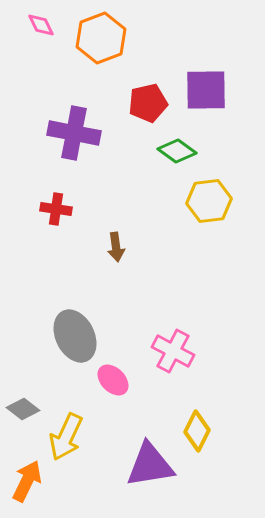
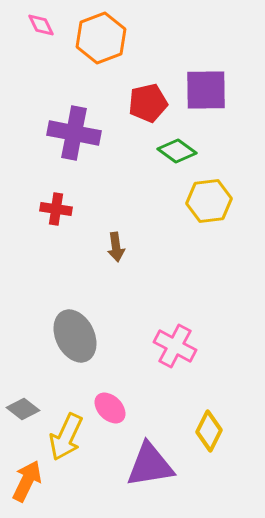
pink cross: moved 2 px right, 5 px up
pink ellipse: moved 3 px left, 28 px down
yellow diamond: moved 12 px right
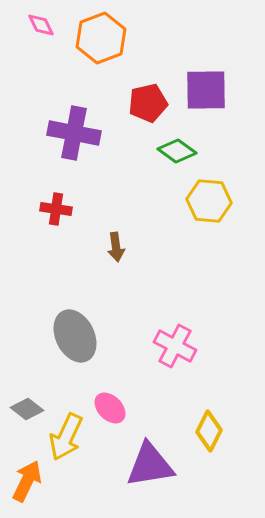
yellow hexagon: rotated 12 degrees clockwise
gray diamond: moved 4 px right
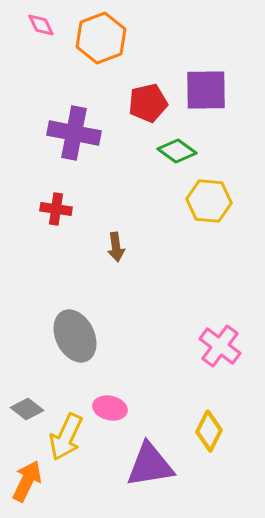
pink cross: moved 45 px right; rotated 9 degrees clockwise
pink ellipse: rotated 32 degrees counterclockwise
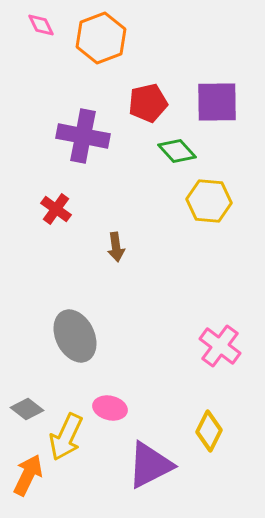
purple square: moved 11 px right, 12 px down
purple cross: moved 9 px right, 3 px down
green diamond: rotated 12 degrees clockwise
red cross: rotated 28 degrees clockwise
purple triangle: rotated 18 degrees counterclockwise
orange arrow: moved 1 px right, 6 px up
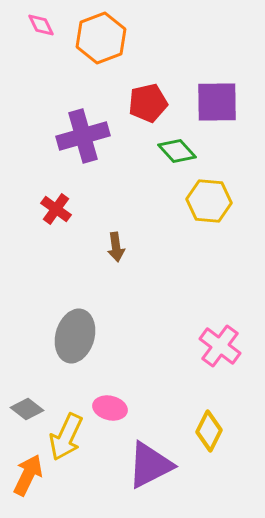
purple cross: rotated 27 degrees counterclockwise
gray ellipse: rotated 42 degrees clockwise
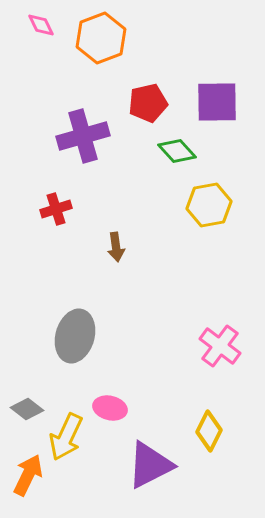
yellow hexagon: moved 4 px down; rotated 15 degrees counterclockwise
red cross: rotated 36 degrees clockwise
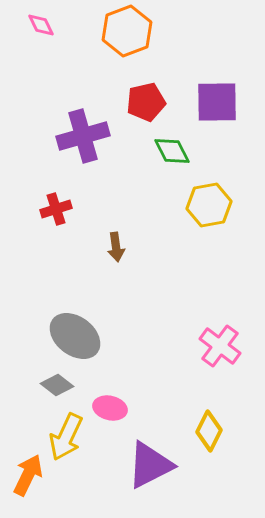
orange hexagon: moved 26 px right, 7 px up
red pentagon: moved 2 px left, 1 px up
green diamond: moved 5 px left; rotated 15 degrees clockwise
gray ellipse: rotated 69 degrees counterclockwise
gray diamond: moved 30 px right, 24 px up
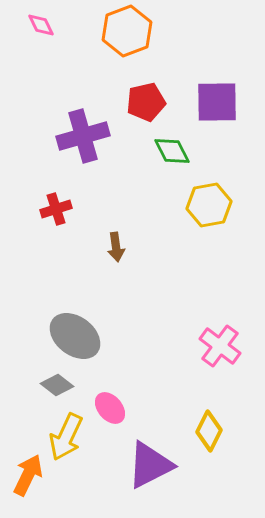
pink ellipse: rotated 36 degrees clockwise
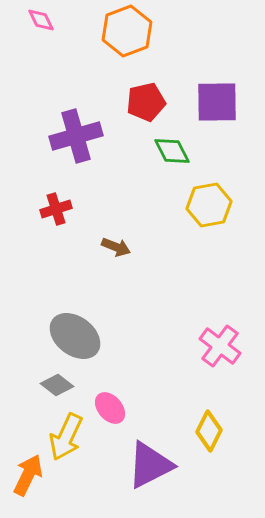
pink diamond: moved 5 px up
purple cross: moved 7 px left
brown arrow: rotated 60 degrees counterclockwise
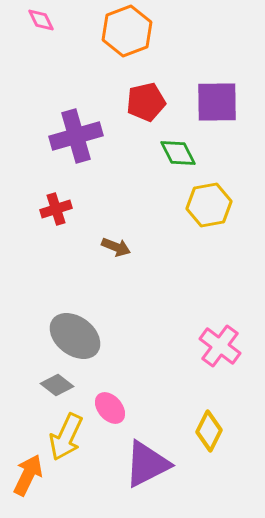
green diamond: moved 6 px right, 2 px down
purple triangle: moved 3 px left, 1 px up
